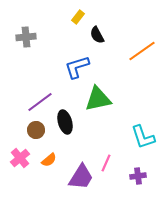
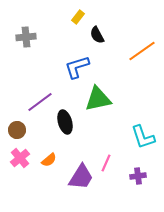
brown circle: moved 19 px left
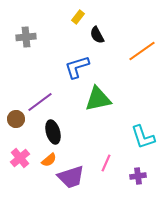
black ellipse: moved 12 px left, 10 px down
brown circle: moved 1 px left, 11 px up
purple trapezoid: moved 10 px left; rotated 40 degrees clockwise
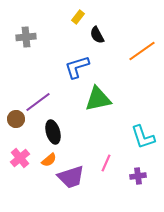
purple line: moved 2 px left
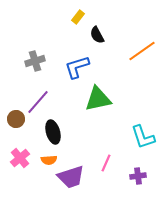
gray cross: moved 9 px right, 24 px down; rotated 12 degrees counterclockwise
purple line: rotated 12 degrees counterclockwise
orange semicircle: rotated 35 degrees clockwise
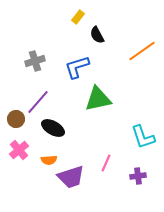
black ellipse: moved 4 px up; rotated 45 degrees counterclockwise
pink cross: moved 1 px left, 8 px up
